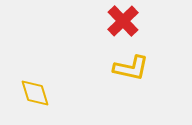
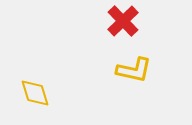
yellow L-shape: moved 3 px right, 2 px down
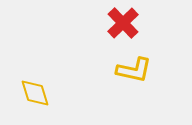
red cross: moved 2 px down
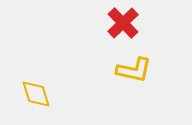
yellow diamond: moved 1 px right, 1 px down
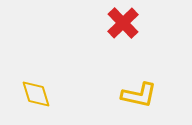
yellow L-shape: moved 5 px right, 25 px down
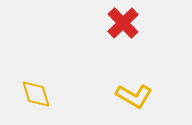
yellow L-shape: moved 5 px left, 1 px down; rotated 18 degrees clockwise
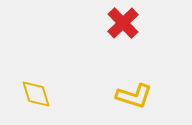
yellow L-shape: rotated 12 degrees counterclockwise
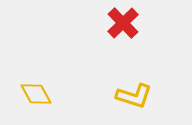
yellow diamond: rotated 12 degrees counterclockwise
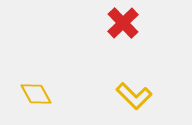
yellow L-shape: rotated 27 degrees clockwise
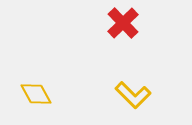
yellow L-shape: moved 1 px left, 1 px up
